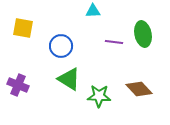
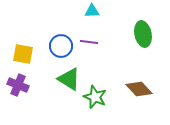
cyan triangle: moved 1 px left
yellow square: moved 26 px down
purple line: moved 25 px left
green star: moved 4 px left, 1 px down; rotated 20 degrees clockwise
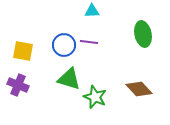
blue circle: moved 3 px right, 1 px up
yellow square: moved 3 px up
green triangle: rotated 15 degrees counterclockwise
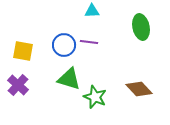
green ellipse: moved 2 px left, 7 px up
purple cross: rotated 20 degrees clockwise
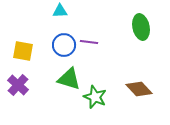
cyan triangle: moved 32 px left
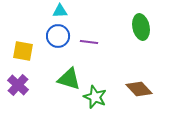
blue circle: moved 6 px left, 9 px up
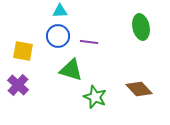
green triangle: moved 2 px right, 9 px up
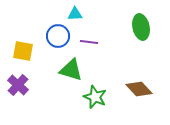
cyan triangle: moved 15 px right, 3 px down
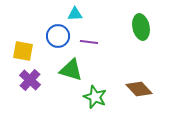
purple cross: moved 12 px right, 5 px up
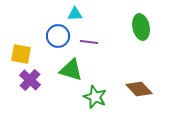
yellow square: moved 2 px left, 3 px down
